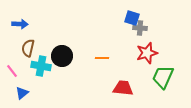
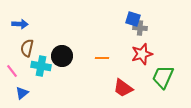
blue square: moved 1 px right, 1 px down
brown semicircle: moved 1 px left
red star: moved 5 px left, 1 px down
red trapezoid: rotated 150 degrees counterclockwise
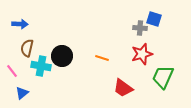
blue square: moved 21 px right
orange line: rotated 16 degrees clockwise
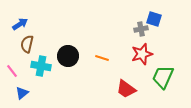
blue arrow: rotated 35 degrees counterclockwise
gray cross: moved 1 px right, 1 px down; rotated 16 degrees counterclockwise
brown semicircle: moved 4 px up
black circle: moved 6 px right
red trapezoid: moved 3 px right, 1 px down
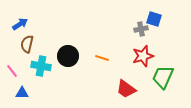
red star: moved 1 px right, 2 px down
blue triangle: rotated 40 degrees clockwise
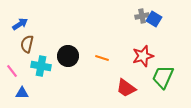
blue square: rotated 14 degrees clockwise
gray cross: moved 1 px right, 13 px up
red trapezoid: moved 1 px up
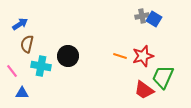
orange line: moved 18 px right, 2 px up
red trapezoid: moved 18 px right, 2 px down
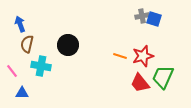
blue square: rotated 14 degrees counterclockwise
blue arrow: rotated 77 degrees counterclockwise
black circle: moved 11 px up
red trapezoid: moved 4 px left, 7 px up; rotated 15 degrees clockwise
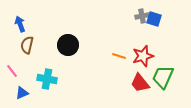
brown semicircle: moved 1 px down
orange line: moved 1 px left
cyan cross: moved 6 px right, 13 px down
blue triangle: rotated 24 degrees counterclockwise
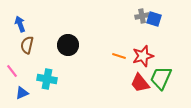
green trapezoid: moved 2 px left, 1 px down
